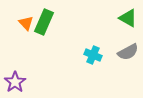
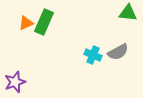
green triangle: moved 5 px up; rotated 24 degrees counterclockwise
orange triangle: rotated 49 degrees clockwise
gray semicircle: moved 10 px left
purple star: rotated 15 degrees clockwise
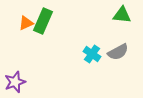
green triangle: moved 6 px left, 2 px down
green rectangle: moved 1 px left, 1 px up
cyan cross: moved 1 px left, 1 px up; rotated 12 degrees clockwise
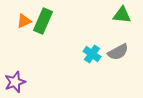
orange triangle: moved 2 px left, 2 px up
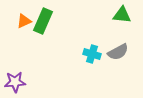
cyan cross: rotated 18 degrees counterclockwise
purple star: rotated 15 degrees clockwise
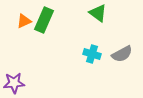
green triangle: moved 24 px left, 2 px up; rotated 30 degrees clockwise
green rectangle: moved 1 px right, 1 px up
gray semicircle: moved 4 px right, 2 px down
purple star: moved 1 px left, 1 px down
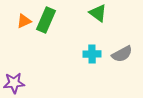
green rectangle: moved 2 px right
cyan cross: rotated 18 degrees counterclockwise
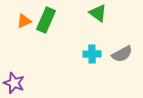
purple star: rotated 25 degrees clockwise
